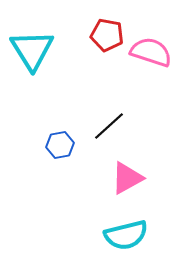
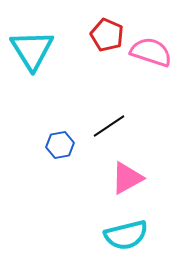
red pentagon: rotated 12 degrees clockwise
black line: rotated 8 degrees clockwise
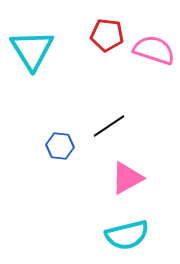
red pentagon: rotated 16 degrees counterclockwise
pink semicircle: moved 3 px right, 2 px up
blue hexagon: moved 1 px down; rotated 16 degrees clockwise
cyan semicircle: moved 1 px right
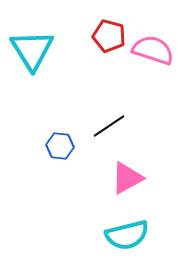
red pentagon: moved 2 px right, 1 px down; rotated 8 degrees clockwise
pink semicircle: moved 1 px left
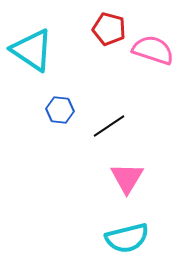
red pentagon: moved 7 px up
cyan triangle: rotated 24 degrees counterclockwise
blue hexagon: moved 36 px up
pink triangle: rotated 30 degrees counterclockwise
cyan semicircle: moved 3 px down
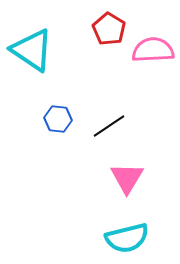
red pentagon: rotated 16 degrees clockwise
pink semicircle: rotated 21 degrees counterclockwise
blue hexagon: moved 2 px left, 9 px down
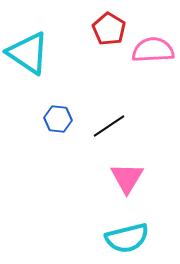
cyan triangle: moved 4 px left, 3 px down
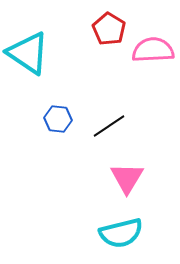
cyan semicircle: moved 6 px left, 5 px up
